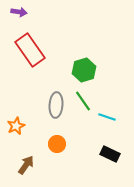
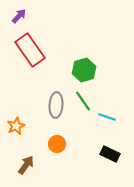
purple arrow: moved 4 px down; rotated 56 degrees counterclockwise
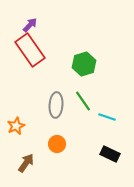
purple arrow: moved 11 px right, 9 px down
green hexagon: moved 6 px up
brown arrow: moved 2 px up
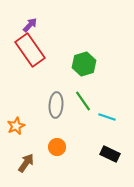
orange circle: moved 3 px down
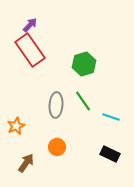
cyan line: moved 4 px right
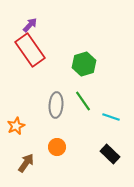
black rectangle: rotated 18 degrees clockwise
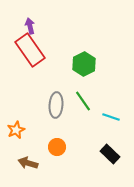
purple arrow: moved 1 px down; rotated 56 degrees counterclockwise
green hexagon: rotated 10 degrees counterclockwise
orange star: moved 4 px down
brown arrow: moved 2 px right; rotated 108 degrees counterclockwise
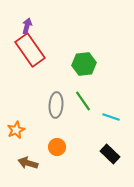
purple arrow: moved 3 px left; rotated 28 degrees clockwise
green hexagon: rotated 20 degrees clockwise
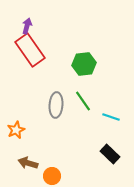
orange circle: moved 5 px left, 29 px down
